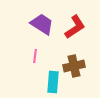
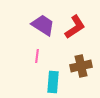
purple trapezoid: moved 1 px right, 1 px down
pink line: moved 2 px right
brown cross: moved 7 px right
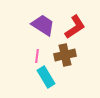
brown cross: moved 16 px left, 11 px up
cyan rectangle: moved 7 px left, 5 px up; rotated 35 degrees counterclockwise
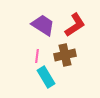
red L-shape: moved 2 px up
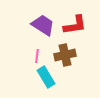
red L-shape: rotated 25 degrees clockwise
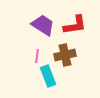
cyan rectangle: moved 2 px right, 1 px up; rotated 10 degrees clockwise
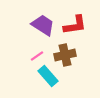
pink line: rotated 48 degrees clockwise
cyan rectangle: rotated 20 degrees counterclockwise
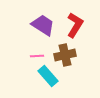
red L-shape: rotated 50 degrees counterclockwise
pink line: rotated 32 degrees clockwise
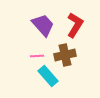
purple trapezoid: rotated 15 degrees clockwise
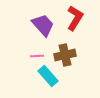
red L-shape: moved 7 px up
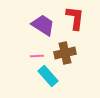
red L-shape: rotated 25 degrees counterclockwise
purple trapezoid: rotated 15 degrees counterclockwise
brown cross: moved 2 px up
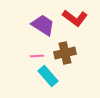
red L-shape: rotated 120 degrees clockwise
